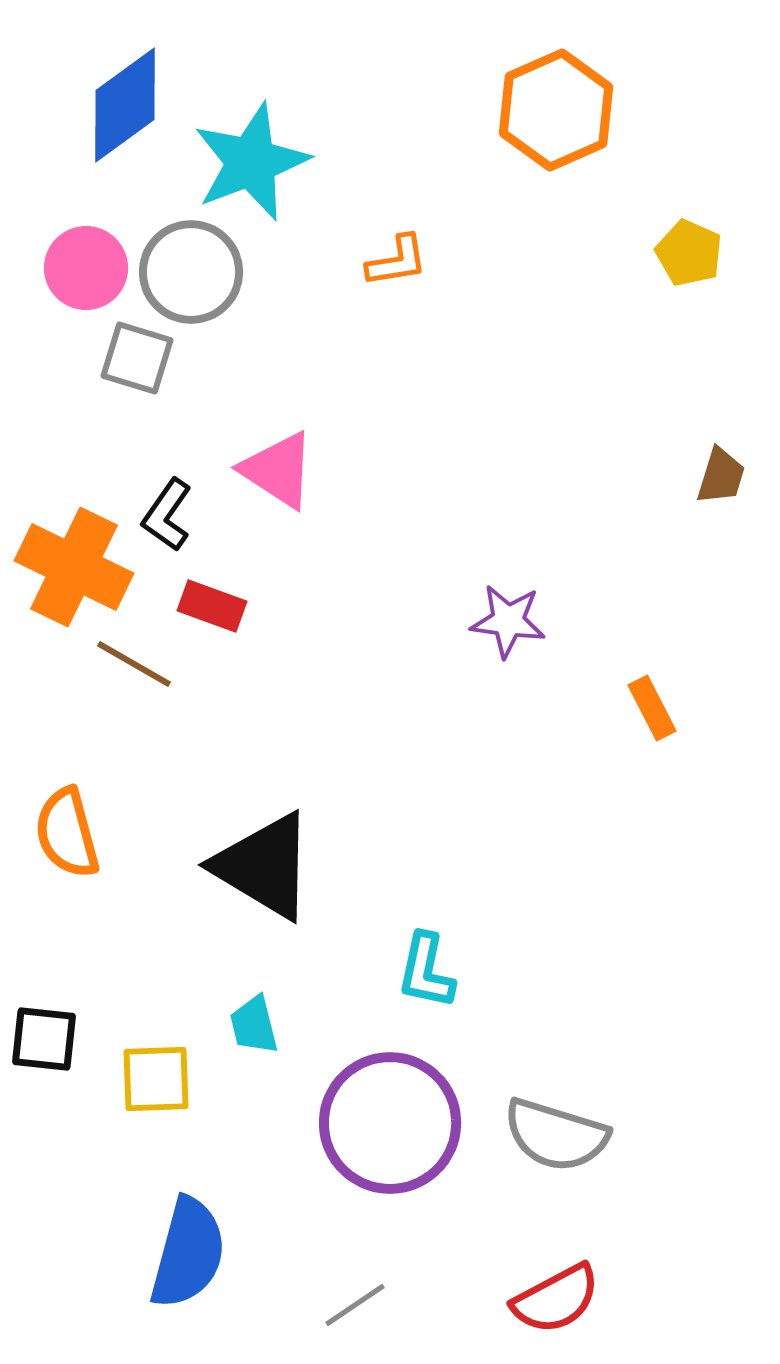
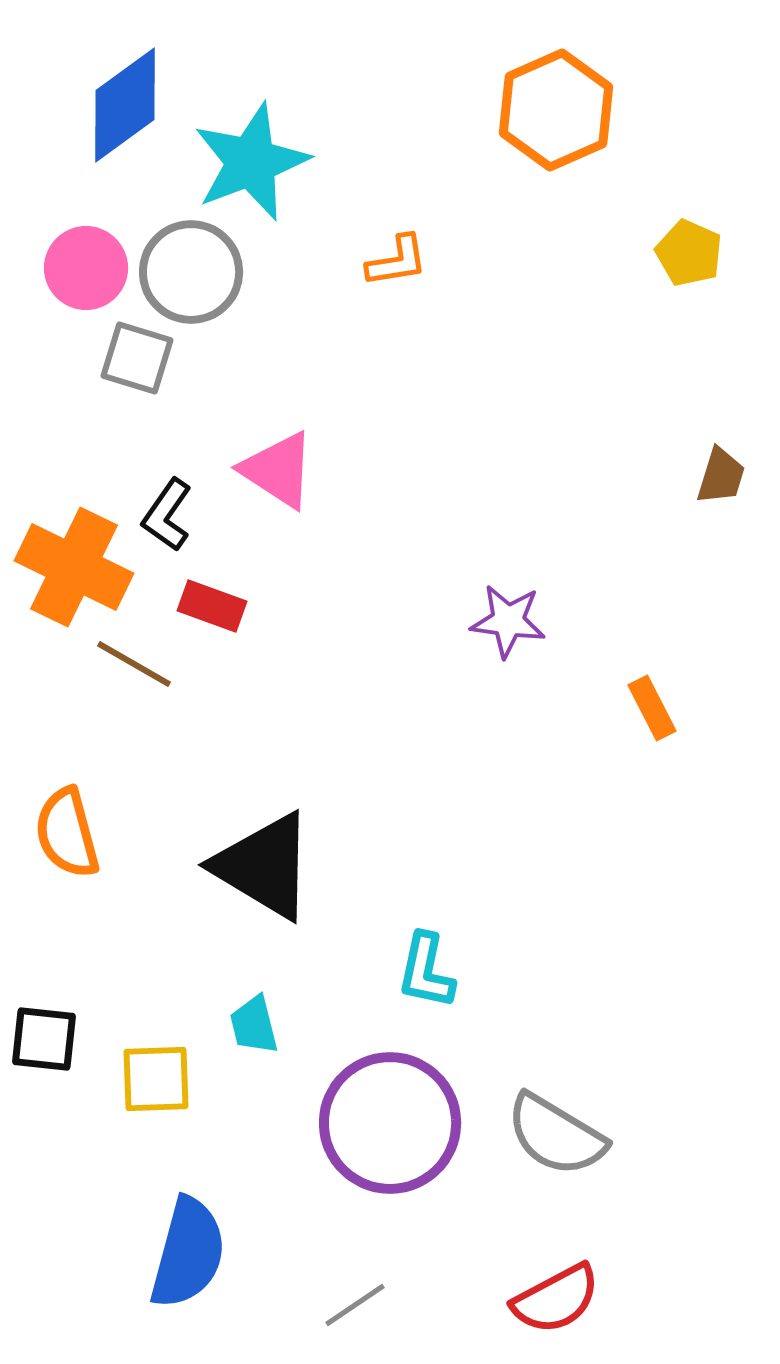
gray semicircle: rotated 14 degrees clockwise
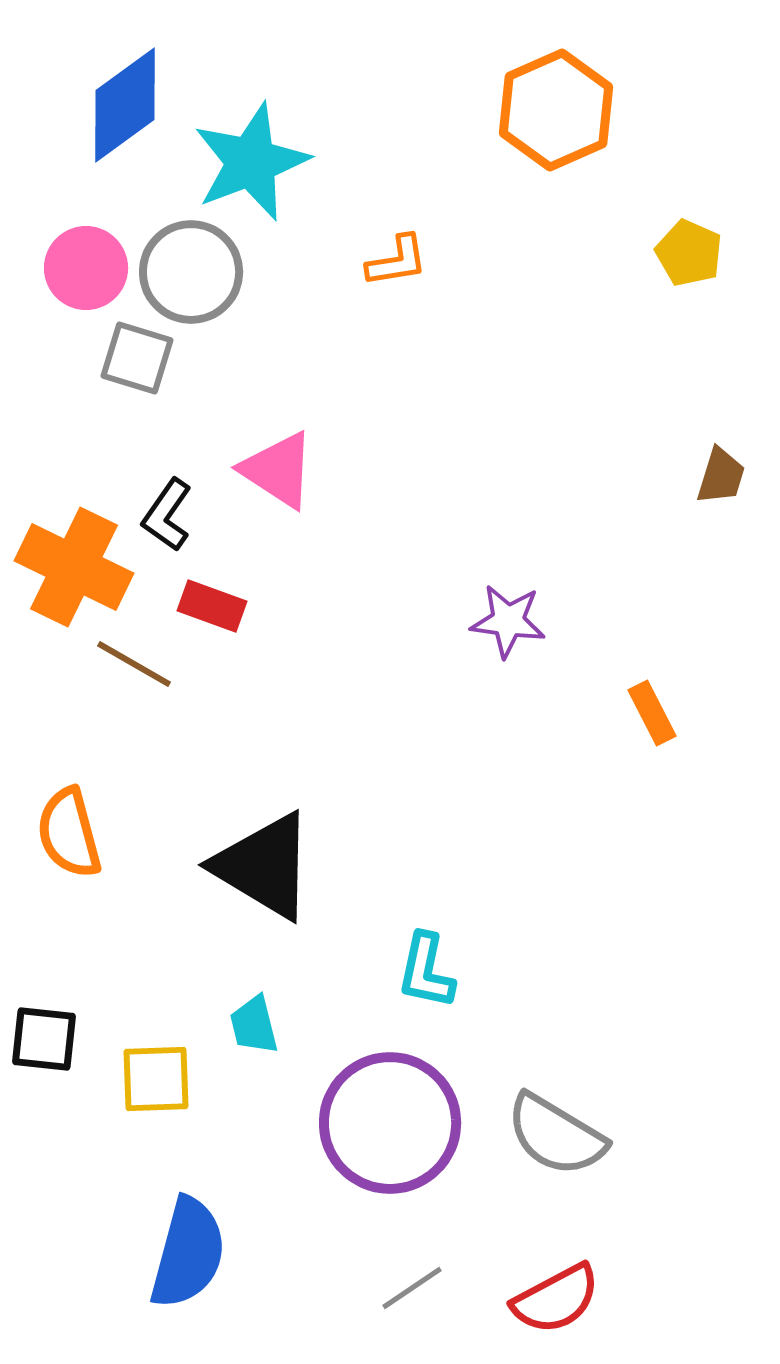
orange rectangle: moved 5 px down
orange semicircle: moved 2 px right
gray line: moved 57 px right, 17 px up
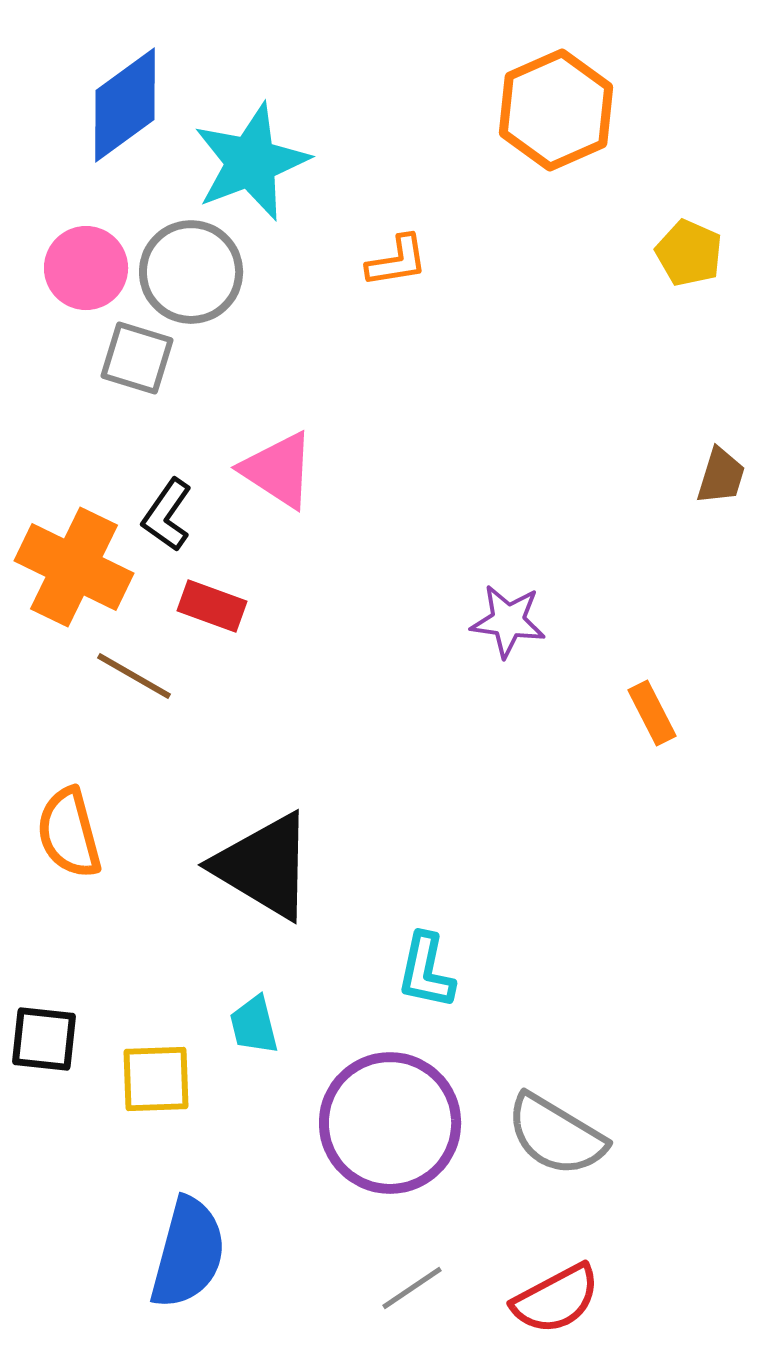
brown line: moved 12 px down
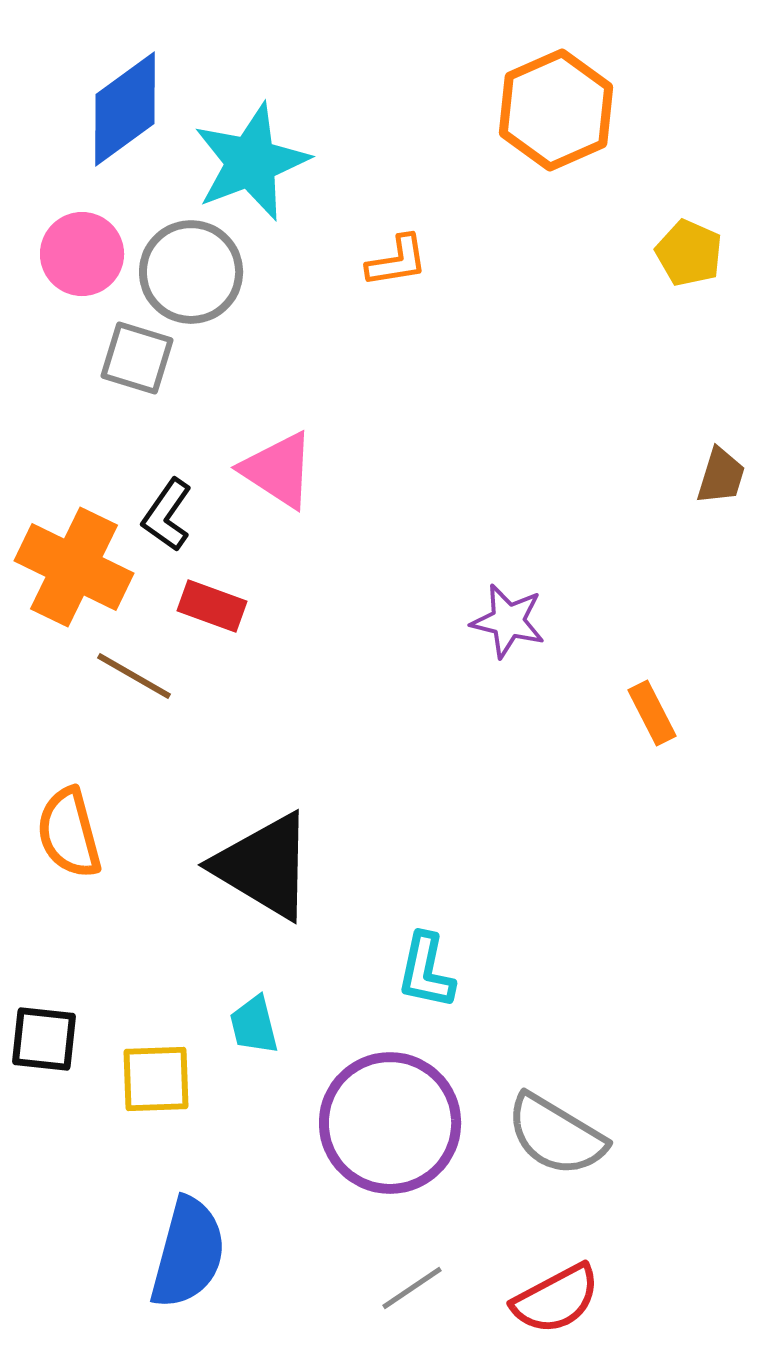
blue diamond: moved 4 px down
pink circle: moved 4 px left, 14 px up
purple star: rotated 6 degrees clockwise
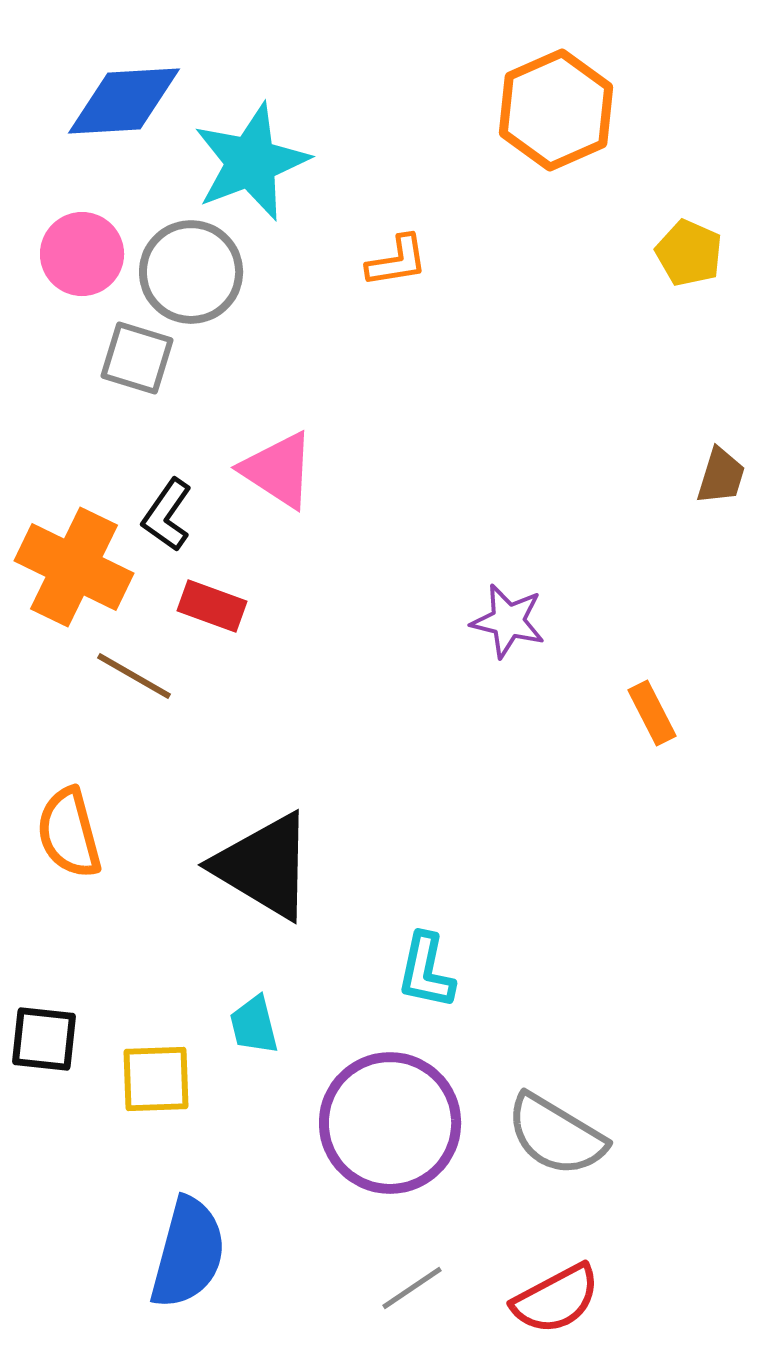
blue diamond: moved 1 px left, 8 px up; rotated 33 degrees clockwise
